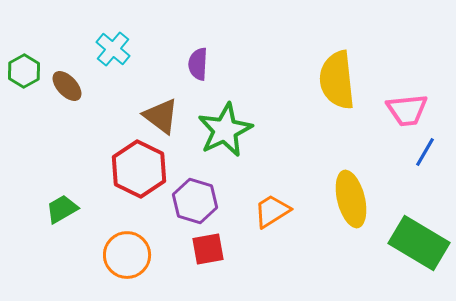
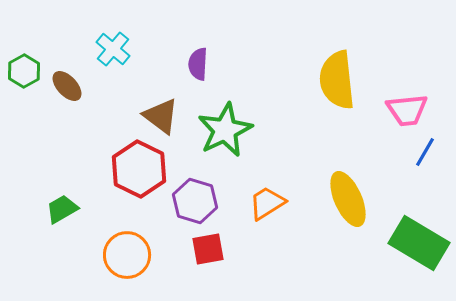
yellow ellipse: moved 3 px left; rotated 10 degrees counterclockwise
orange trapezoid: moved 5 px left, 8 px up
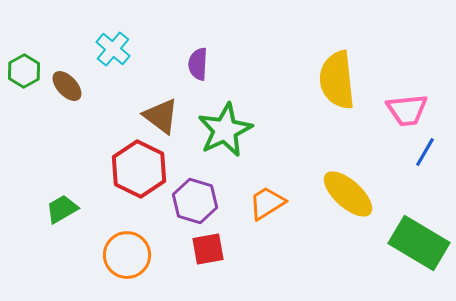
yellow ellipse: moved 5 px up; rotated 24 degrees counterclockwise
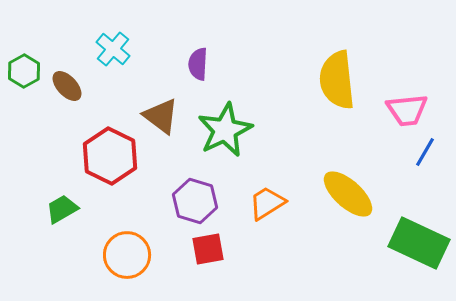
red hexagon: moved 29 px left, 13 px up
green rectangle: rotated 6 degrees counterclockwise
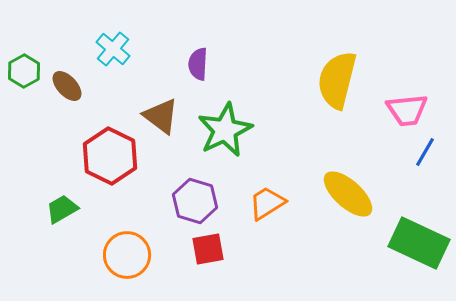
yellow semicircle: rotated 20 degrees clockwise
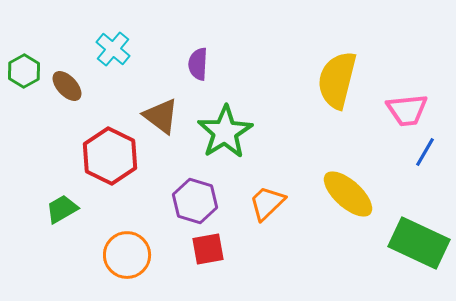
green star: moved 2 px down; rotated 6 degrees counterclockwise
orange trapezoid: rotated 12 degrees counterclockwise
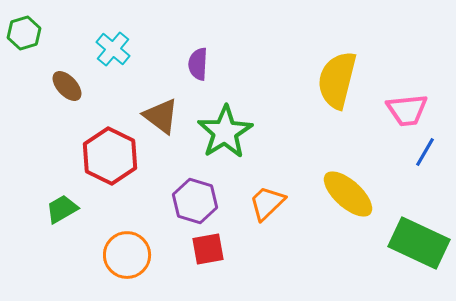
green hexagon: moved 38 px up; rotated 12 degrees clockwise
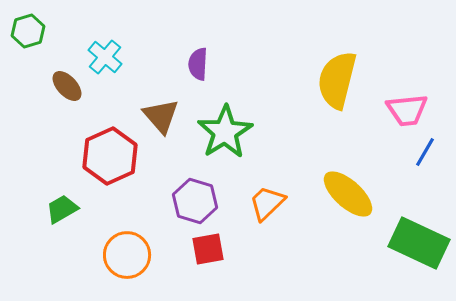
green hexagon: moved 4 px right, 2 px up
cyan cross: moved 8 px left, 8 px down
brown triangle: rotated 12 degrees clockwise
red hexagon: rotated 10 degrees clockwise
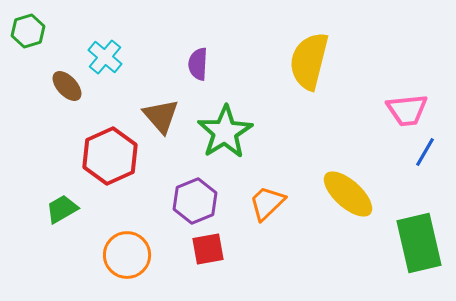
yellow semicircle: moved 28 px left, 19 px up
purple hexagon: rotated 21 degrees clockwise
green rectangle: rotated 52 degrees clockwise
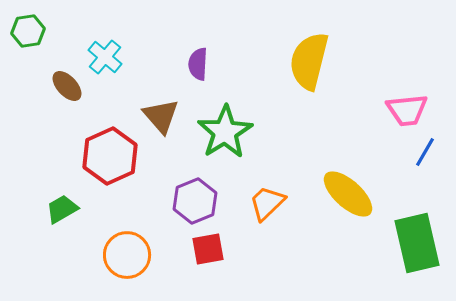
green hexagon: rotated 8 degrees clockwise
green rectangle: moved 2 px left
